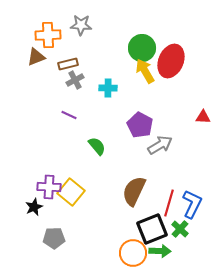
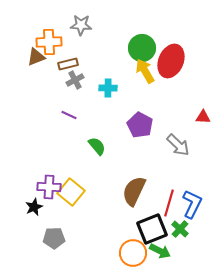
orange cross: moved 1 px right, 7 px down
gray arrow: moved 18 px right; rotated 75 degrees clockwise
green arrow: rotated 25 degrees clockwise
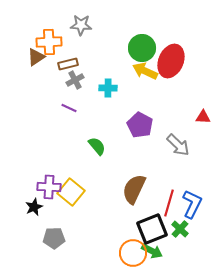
brown triangle: rotated 12 degrees counterclockwise
yellow arrow: rotated 35 degrees counterclockwise
purple line: moved 7 px up
brown semicircle: moved 2 px up
green arrow: moved 8 px left
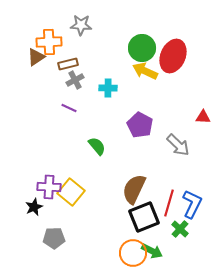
red ellipse: moved 2 px right, 5 px up
black square: moved 8 px left, 12 px up
